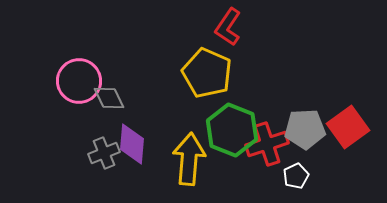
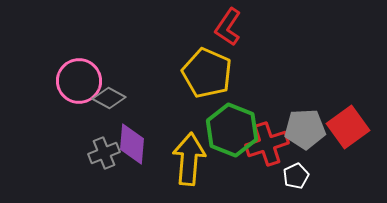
gray diamond: rotated 36 degrees counterclockwise
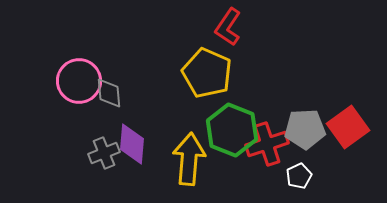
gray diamond: moved 5 px up; rotated 56 degrees clockwise
white pentagon: moved 3 px right
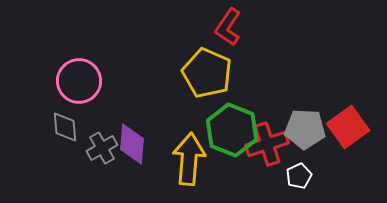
gray diamond: moved 44 px left, 34 px down
gray pentagon: rotated 6 degrees clockwise
gray cross: moved 2 px left, 5 px up; rotated 8 degrees counterclockwise
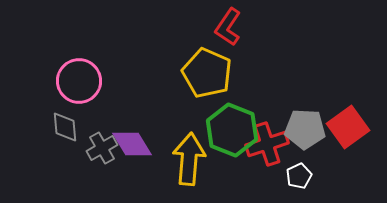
purple diamond: rotated 36 degrees counterclockwise
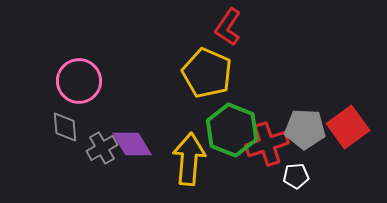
white pentagon: moved 3 px left; rotated 20 degrees clockwise
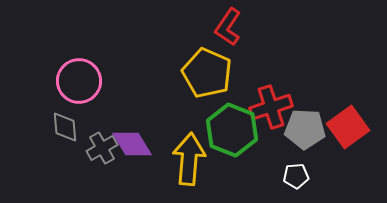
red cross: moved 4 px right, 37 px up
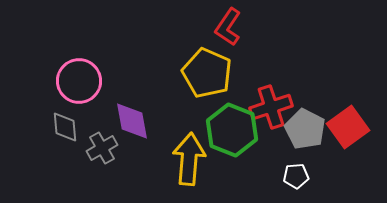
gray pentagon: rotated 24 degrees clockwise
purple diamond: moved 23 px up; rotated 21 degrees clockwise
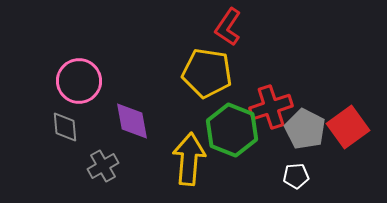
yellow pentagon: rotated 15 degrees counterclockwise
gray cross: moved 1 px right, 18 px down
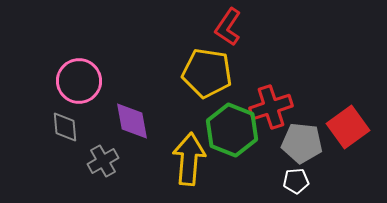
gray pentagon: moved 3 px left, 14 px down; rotated 21 degrees counterclockwise
gray cross: moved 5 px up
white pentagon: moved 5 px down
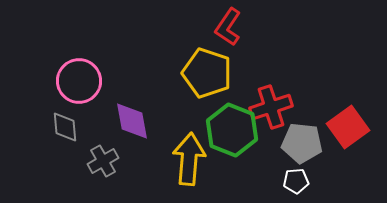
yellow pentagon: rotated 9 degrees clockwise
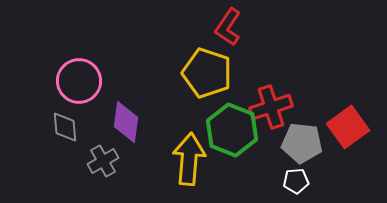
purple diamond: moved 6 px left, 1 px down; rotated 18 degrees clockwise
